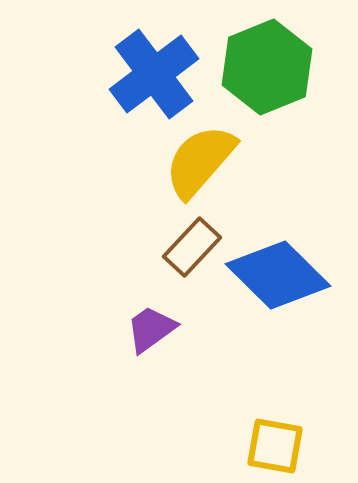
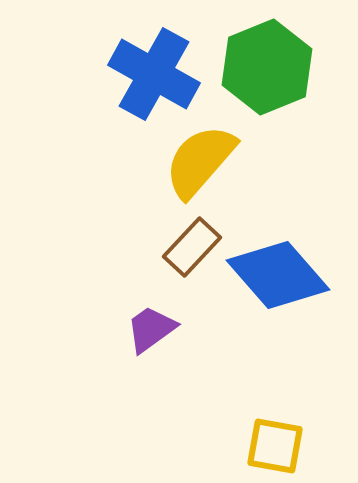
blue cross: rotated 24 degrees counterclockwise
blue diamond: rotated 4 degrees clockwise
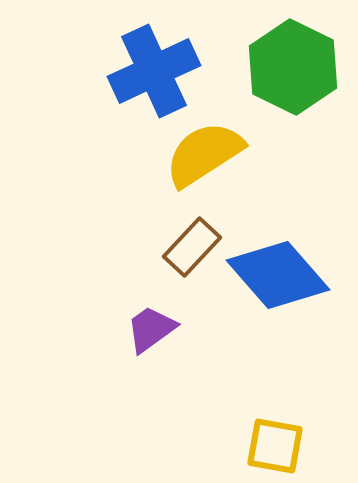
green hexagon: moved 26 px right; rotated 12 degrees counterclockwise
blue cross: moved 3 px up; rotated 36 degrees clockwise
yellow semicircle: moved 4 px right, 7 px up; rotated 16 degrees clockwise
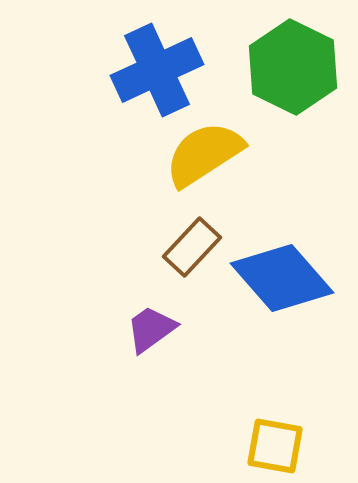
blue cross: moved 3 px right, 1 px up
blue diamond: moved 4 px right, 3 px down
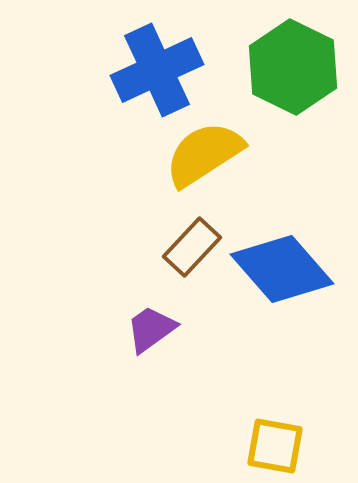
blue diamond: moved 9 px up
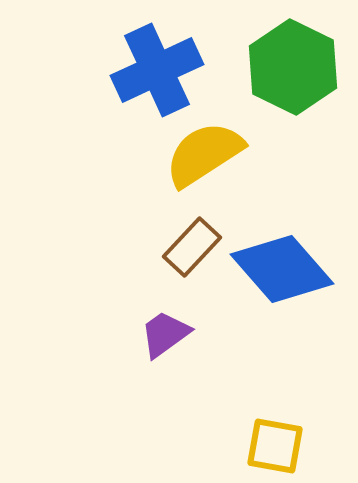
purple trapezoid: moved 14 px right, 5 px down
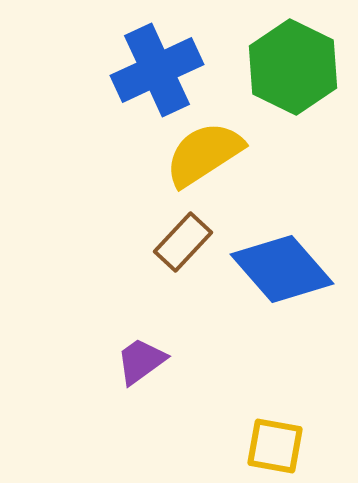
brown rectangle: moved 9 px left, 5 px up
purple trapezoid: moved 24 px left, 27 px down
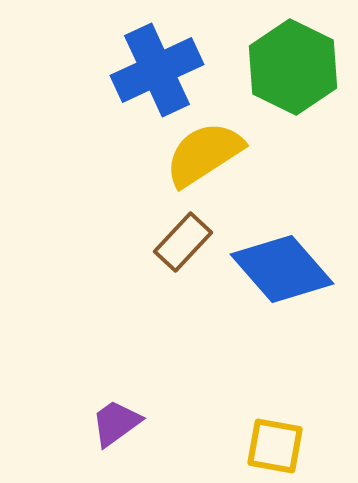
purple trapezoid: moved 25 px left, 62 px down
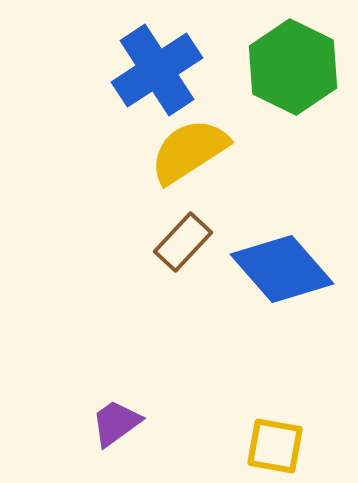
blue cross: rotated 8 degrees counterclockwise
yellow semicircle: moved 15 px left, 3 px up
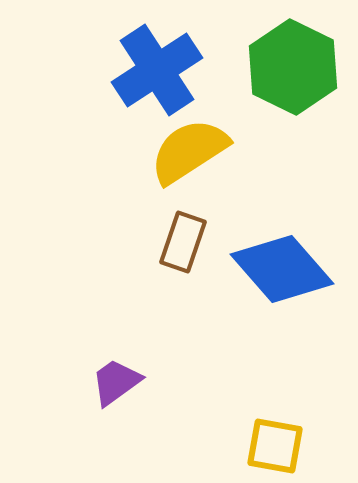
brown rectangle: rotated 24 degrees counterclockwise
purple trapezoid: moved 41 px up
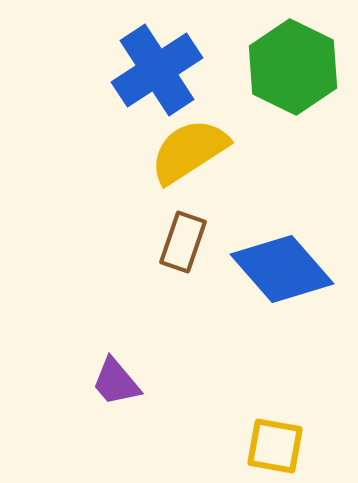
purple trapezoid: rotated 94 degrees counterclockwise
